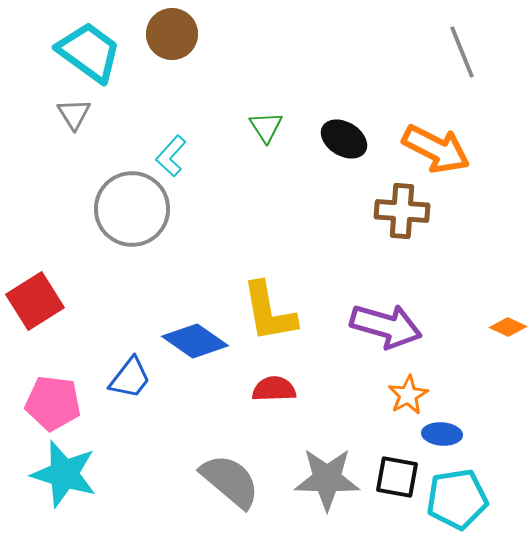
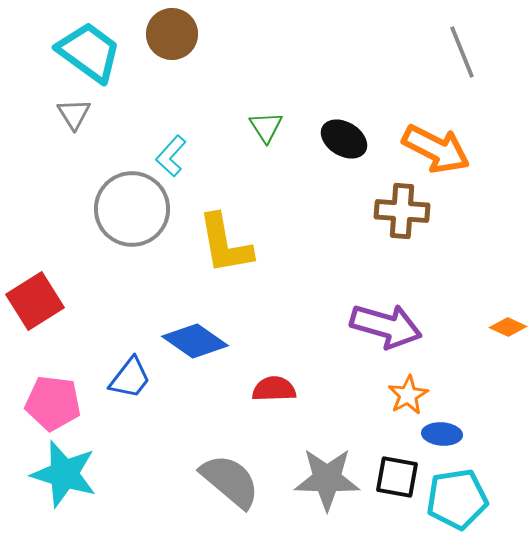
yellow L-shape: moved 44 px left, 68 px up
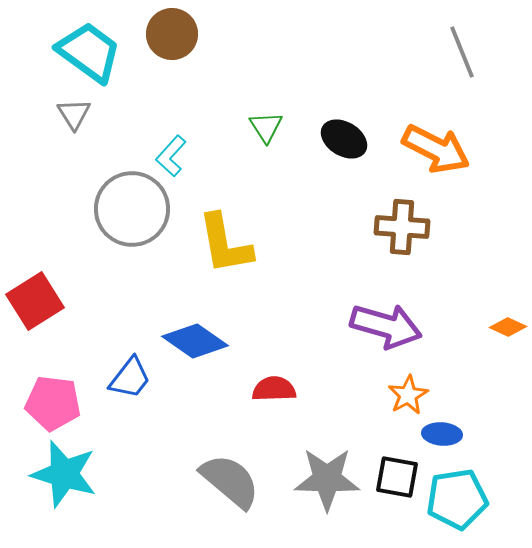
brown cross: moved 16 px down
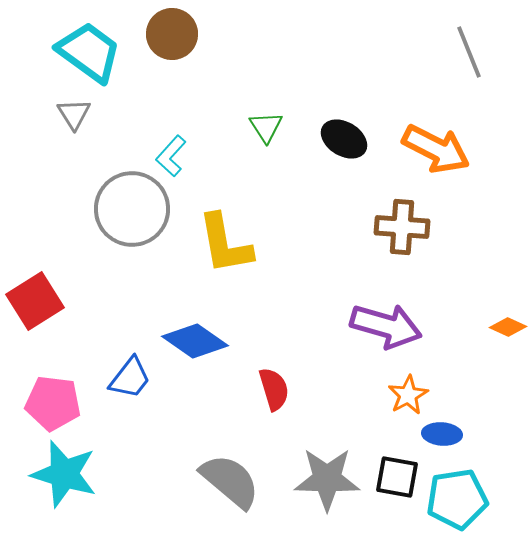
gray line: moved 7 px right
red semicircle: rotated 75 degrees clockwise
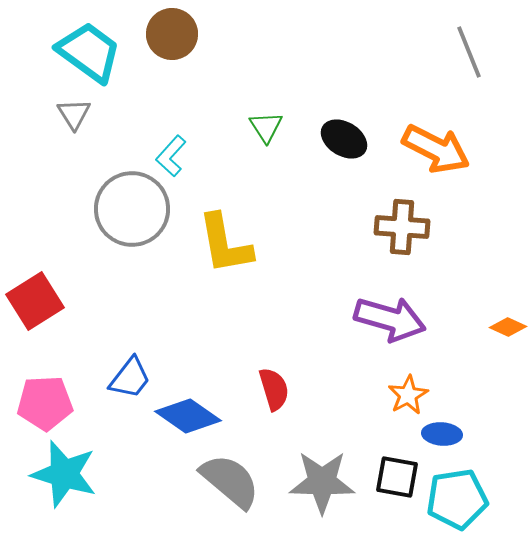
purple arrow: moved 4 px right, 7 px up
blue diamond: moved 7 px left, 75 px down
pink pentagon: moved 8 px left; rotated 10 degrees counterclockwise
gray star: moved 5 px left, 3 px down
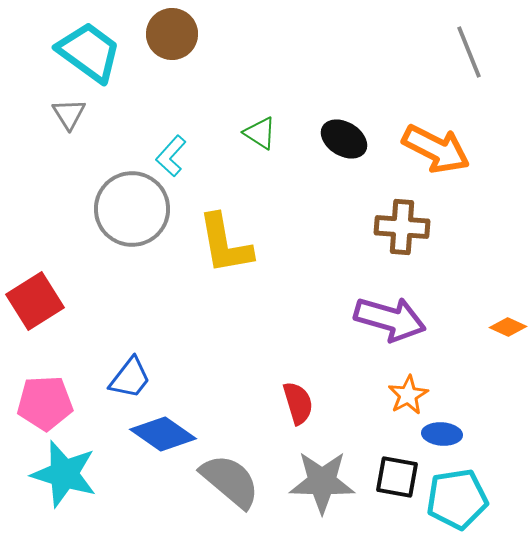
gray triangle: moved 5 px left
green triangle: moved 6 px left, 6 px down; rotated 24 degrees counterclockwise
red semicircle: moved 24 px right, 14 px down
blue diamond: moved 25 px left, 18 px down
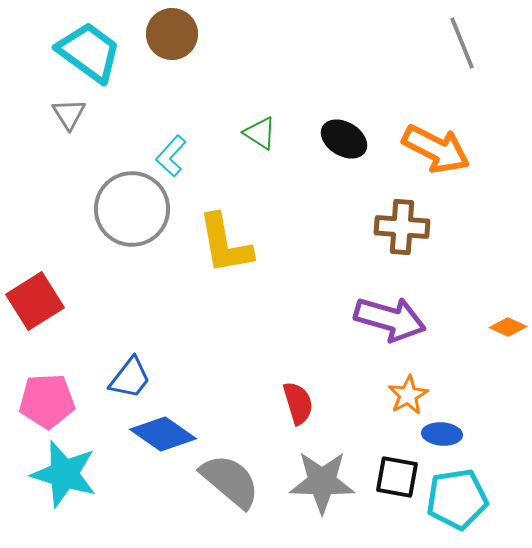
gray line: moved 7 px left, 9 px up
pink pentagon: moved 2 px right, 2 px up
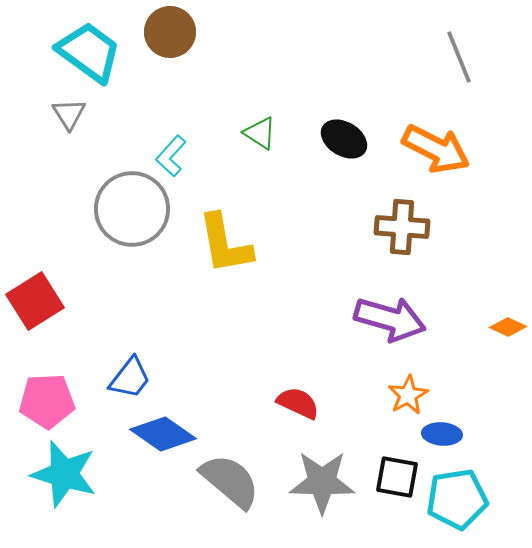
brown circle: moved 2 px left, 2 px up
gray line: moved 3 px left, 14 px down
red semicircle: rotated 48 degrees counterclockwise
